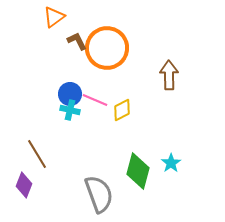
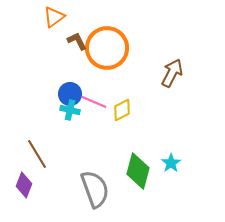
brown arrow: moved 3 px right, 2 px up; rotated 28 degrees clockwise
pink line: moved 1 px left, 2 px down
gray semicircle: moved 4 px left, 5 px up
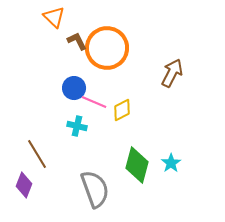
orange triangle: rotated 40 degrees counterclockwise
blue circle: moved 4 px right, 6 px up
cyan cross: moved 7 px right, 16 px down
green diamond: moved 1 px left, 6 px up
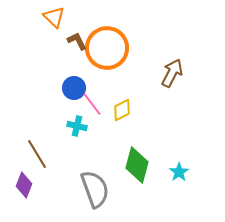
pink line: moved 2 px left, 2 px down; rotated 30 degrees clockwise
cyan star: moved 8 px right, 9 px down
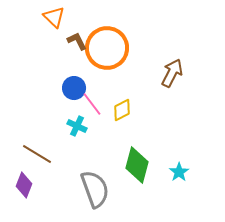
cyan cross: rotated 12 degrees clockwise
brown line: rotated 28 degrees counterclockwise
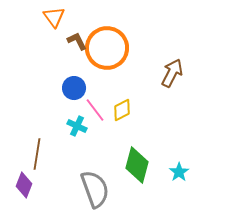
orange triangle: rotated 10 degrees clockwise
pink line: moved 3 px right, 6 px down
brown line: rotated 68 degrees clockwise
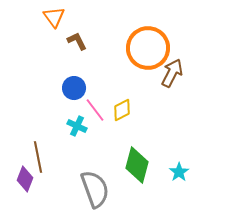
orange circle: moved 41 px right
brown line: moved 1 px right, 3 px down; rotated 20 degrees counterclockwise
purple diamond: moved 1 px right, 6 px up
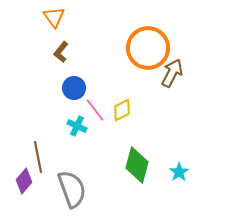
brown L-shape: moved 16 px left, 11 px down; rotated 115 degrees counterclockwise
purple diamond: moved 1 px left, 2 px down; rotated 20 degrees clockwise
gray semicircle: moved 23 px left
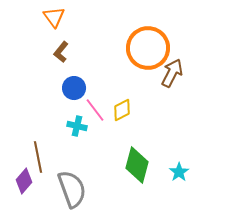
cyan cross: rotated 12 degrees counterclockwise
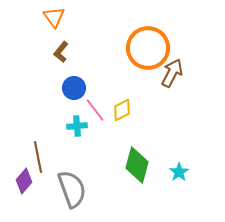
cyan cross: rotated 18 degrees counterclockwise
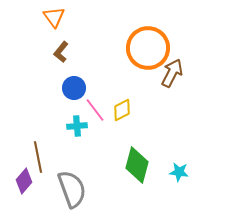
cyan star: rotated 30 degrees counterclockwise
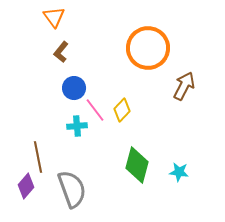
brown arrow: moved 12 px right, 13 px down
yellow diamond: rotated 20 degrees counterclockwise
purple diamond: moved 2 px right, 5 px down
